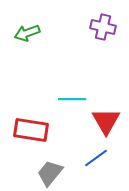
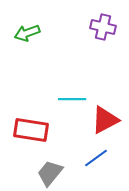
red triangle: moved 1 px left, 1 px up; rotated 32 degrees clockwise
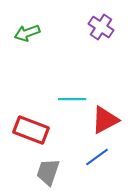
purple cross: moved 2 px left; rotated 20 degrees clockwise
red rectangle: rotated 12 degrees clockwise
blue line: moved 1 px right, 1 px up
gray trapezoid: moved 2 px left, 1 px up; rotated 20 degrees counterclockwise
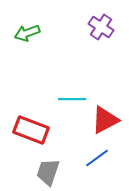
blue line: moved 1 px down
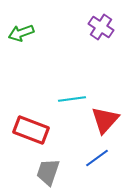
green arrow: moved 6 px left
cyan line: rotated 8 degrees counterclockwise
red triangle: rotated 20 degrees counterclockwise
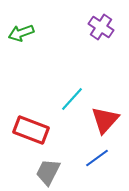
cyan line: rotated 40 degrees counterclockwise
gray trapezoid: rotated 8 degrees clockwise
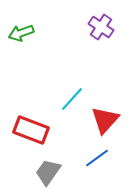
gray trapezoid: rotated 8 degrees clockwise
